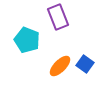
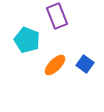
purple rectangle: moved 1 px left, 1 px up
orange ellipse: moved 5 px left, 1 px up
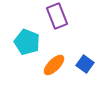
cyan pentagon: moved 2 px down
orange ellipse: moved 1 px left
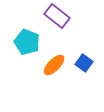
purple rectangle: rotated 30 degrees counterclockwise
blue square: moved 1 px left, 1 px up
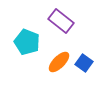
purple rectangle: moved 4 px right, 5 px down
orange ellipse: moved 5 px right, 3 px up
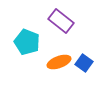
orange ellipse: rotated 25 degrees clockwise
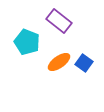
purple rectangle: moved 2 px left
orange ellipse: rotated 15 degrees counterclockwise
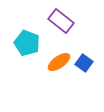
purple rectangle: moved 2 px right
cyan pentagon: moved 1 px down
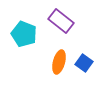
cyan pentagon: moved 3 px left, 9 px up
orange ellipse: rotated 40 degrees counterclockwise
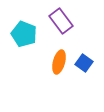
purple rectangle: rotated 15 degrees clockwise
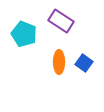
purple rectangle: rotated 20 degrees counterclockwise
orange ellipse: rotated 15 degrees counterclockwise
